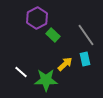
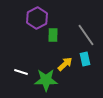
green rectangle: rotated 48 degrees clockwise
white line: rotated 24 degrees counterclockwise
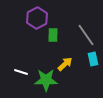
cyan rectangle: moved 8 px right
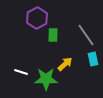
green star: moved 1 px up
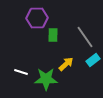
purple hexagon: rotated 25 degrees clockwise
gray line: moved 1 px left, 2 px down
cyan rectangle: moved 1 px down; rotated 64 degrees clockwise
yellow arrow: moved 1 px right
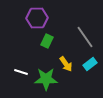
green rectangle: moved 6 px left, 6 px down; rotated 24 degrees clockwise
cyan rectangle: moved 3 px left, 4 px down
yellow arrow: rotated 98 degrees clockwise
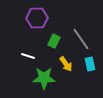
gray line: moved 4 px left, 2 px down
green rectangle: moved 7 px right
cyan rectangle: rotated 64 degrees counterclockwise
white line: moved 7 px right, 16 px up
green star: moved 2 px left, 1 px up
